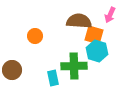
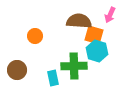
brown circle: moved 5 px right
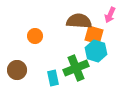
cyan hexagon: moved 1 px left
green cross: moved 2 px right, 2 px down; rotated 20 degrees counterclockwise
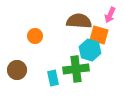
orange square: moved 5 px right
cyan hexagon: moved 6 px left, 1 px up
green cross: moved 1 px down; rotated 15 degrees clockwise
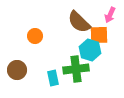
brown semicircle: moved 1 px down; rotated 140 degrees counterclockwise
orange square: rotated 18 degrees counterclockwise
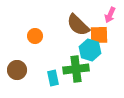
brown semicircle: moved 1 px left, 3 px down
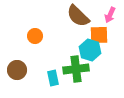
brown semicircle: moved 9 px up
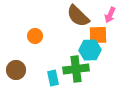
orange square: moved 1 px left
cyan hexagon: rotated 20 degrees counterclockwise
brown circle: moved 1 px left
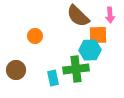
pink arrow: rotated 28 degrees counterclockwise
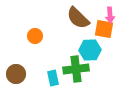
brown semicircle: moved 2 px down
orange square: moved 6 px right, 6 px up; rotated 12 degrees clockwise
brown circle: moved 4 px down
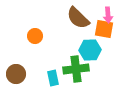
pink arrow: moved 2 px left
